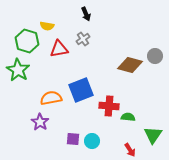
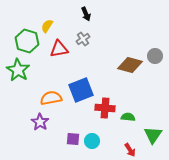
yellow semicircle: rotated 112 degrees clockwise
red cross: moved 4 px left, 2 px down
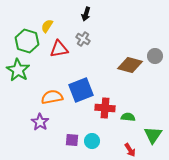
black arrow: rotated 40 degrees clockwise
gray cross: rotated 24 degrees counterclockwise
orange semicircle: moved 1 px right, 1 px up
purple square: moved 1 px left, 1 px down
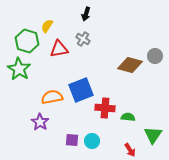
green star: moved 1 px right, 1 px up
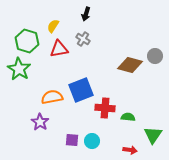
yellow semicircle: moved 6 px right
red arrow: rotated 48 degrees counterclockwise
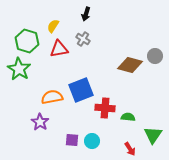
red arrow: moved 1 px up; rotated 48 degrees clockwise
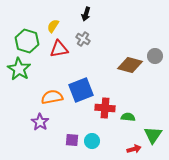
red arrow: moved 4 px right; rotated 72 degrees counterclockwise
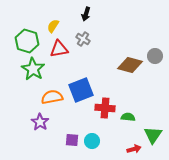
green star: moved 14 px right
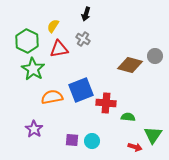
green hexagon: rotated 10 degrees clockwise
red cross: moved 1 px right, 5 px up
purple star: moved 6 px left, 7 px down
red arrow: moved 1 px right, 2 px up; rotated 32 degrees clockwise
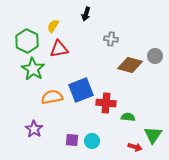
gray cross: moved 28 px right; rotated 24 degrees counterclockwise
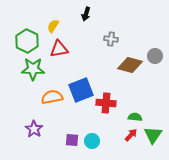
green star: rotated 30 degrees counterclockwise
green semicircle: moved 7 px right
red arrow: moved 4 px left, 12 px up; rotated 64 degrees counterclockwise
